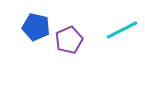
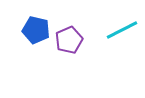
blue pentagon: moved 3 px down
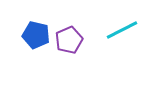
blue pentagon: moved 5 px down
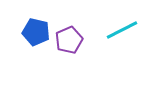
blue pentagon: moved 3 px up
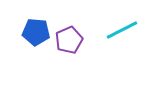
blue pentagon: rotated 8 degrees counterclockwise
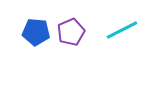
purple pentagon: moved 2 px right, 8 px up
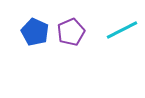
blue pentagon: moved 1 px left; rotated 20 degrees clockwise
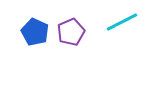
cyan line: moved 8 px up
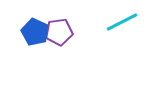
purple pentagon: moved 12 px left; rotated 16 degrees clockwise
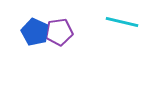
cyan line: rotated 40 degrees clockwise
